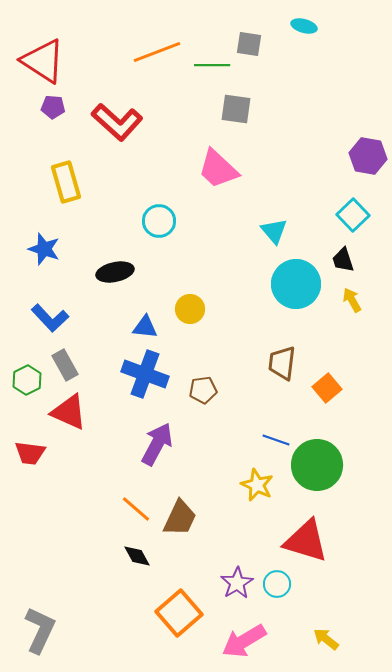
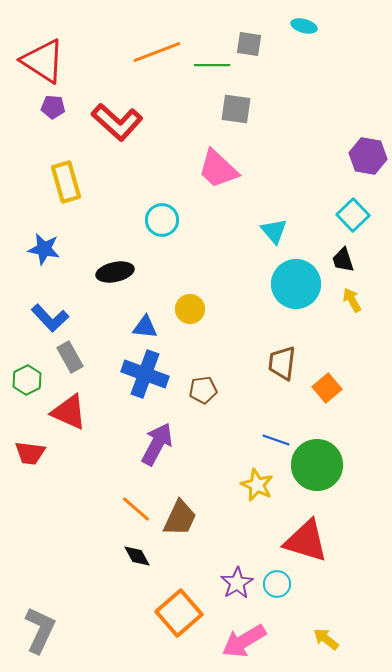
cyan circle at (159, 221): moved 3 px right, 1 px up
blue star at (44, 249): rotated 8 degrees counterclockwise
gray rectangle at (65, 365): moved 5 px right, 8 px up
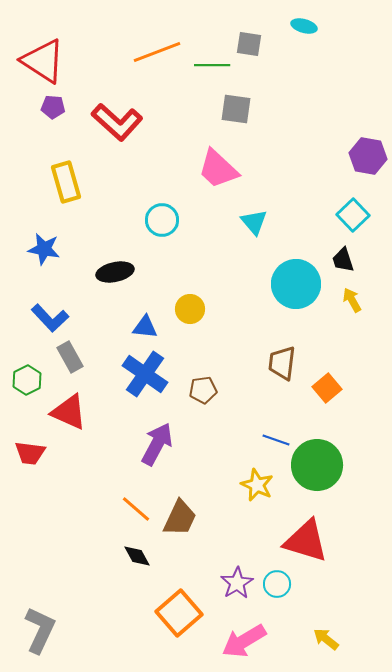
cyan triangle at (274, 231): moved 20 px left, 9 px up
blue cross at (145, 374): rotated 15 degrees clockwise
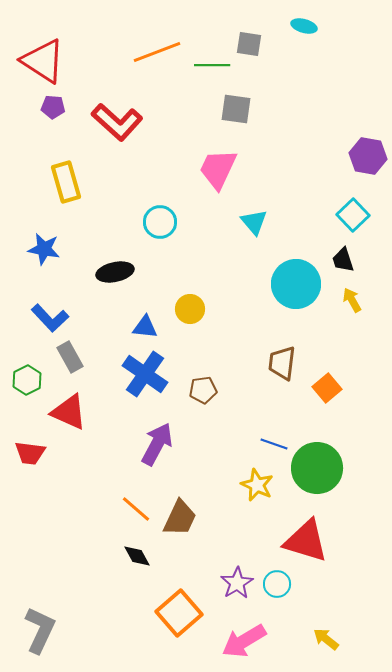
pink trapezoid at (218, 169): rotated 72 degrees clockwise
cyan circle at (162, 220): moved 2 px left, 2 px down
blue line at (276, 440): moved 2 px left, 4 px down
green circle at (317, 465): moved 3 px down
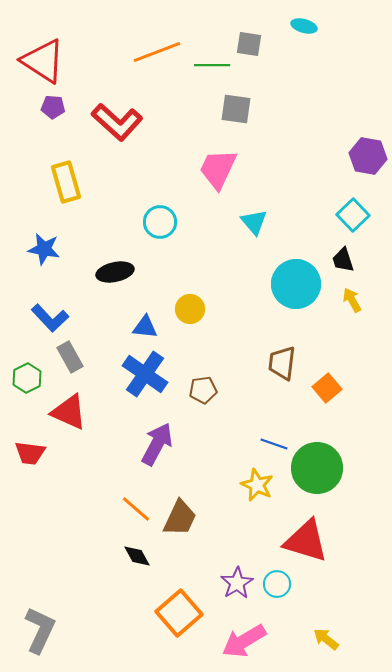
green hexagon at (27, 380): moved 2 px up
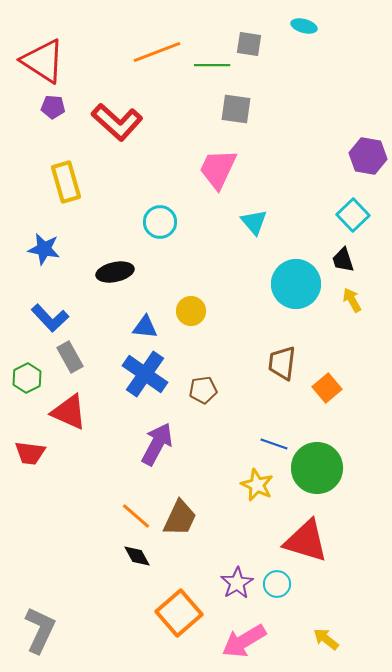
yellow circle at (190, 309): moved 1 px right, 2 px down
orange line at (136, 509): moved 7 px down
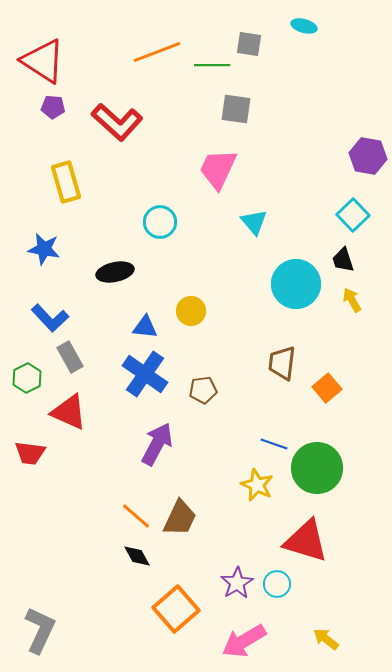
orange square at (179, 613): moved 3 px left, 4 px up
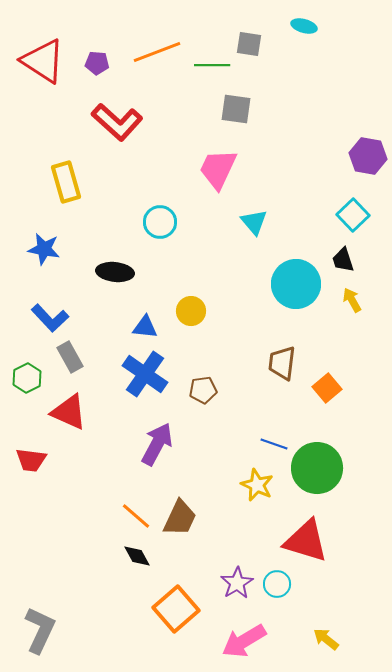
purple pentagon at (53, 107): moved 44 px right, 44 px up
black ellipse at (115, 272): rotated 18 degrees clockwise
red trapezoid at (30, 453): moved 1 px right, 7 px down
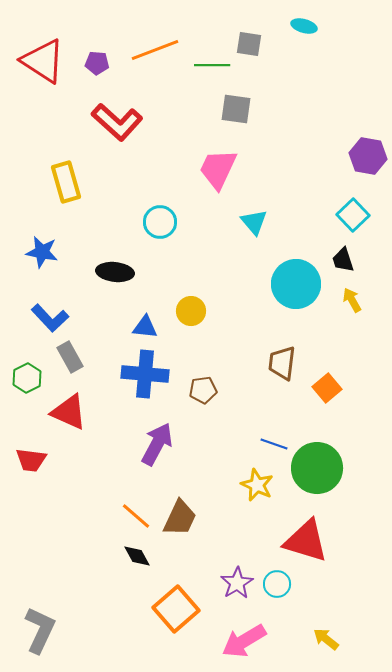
orange line at (157, 52): moved 2 px left, 2 px up
blue star at (44, 249): moved 2 px left, 3 px down
blue cross at (145, 374): rotated 30 degrees counterclockwise
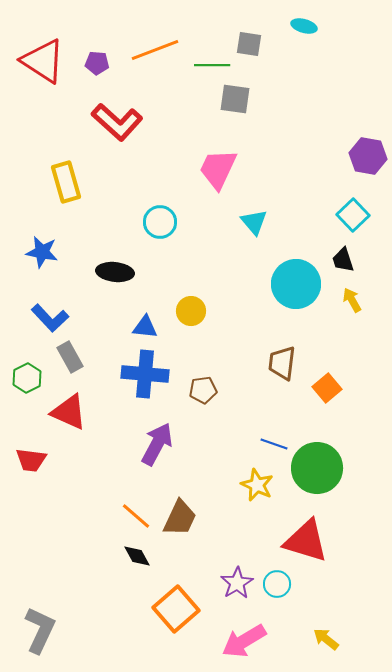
gray square at (236, 109): moved 1 px left, 10 px up
